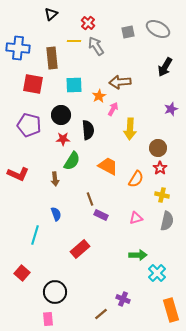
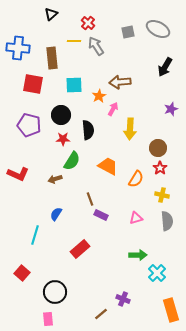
brown arrow at (55, 179): rotated 80 degrees clockwise
blue semicircle at (56, 214): rotated 128 degrees counterclockwise
gray semicircle at (167, 221): rotated 18 degrees counterclockwise
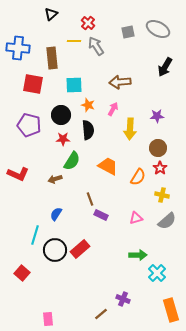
orange star at (99, 96): moved 11 px left, 9 px down; rotated 24 degrees counterclockwise
purple star at (171, 109): moved 14 px left, 7 px down; rotated 16 degrees clockwise
orange semicircle at (136, 179): moved 2 px right, 2 px up
gray semicircle at (167, 221): rotated 54 degrees clockwise
black circle at (55, 292): moved 42 px up
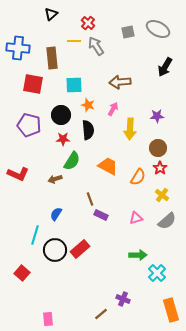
yellow cross at (162, 195): rotated 24 degrees clockwise
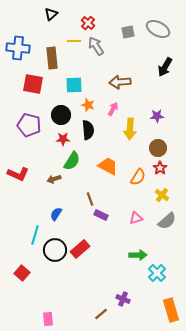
brown arrow at (55, 179): moved 1 px left
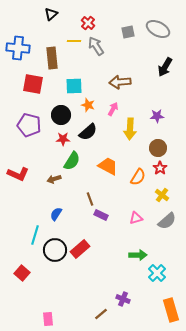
cyan square at (74, 85): moved 1 px down
black semicircle at (88, 130): moved 2 px down; rotated 54 degrees clockwise
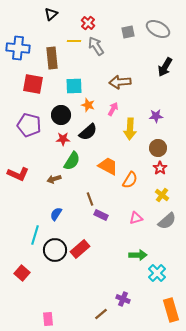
purple star at (157, 116): moved 1 px left
orange semicircle at (138, 177): moved 8 px left, 3 px down
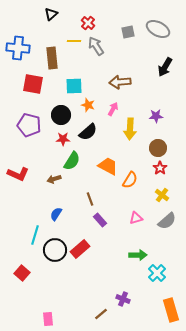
purple rectangle at (101, 215): moved 1 px left, 5 px down; rotated 24 degrees clockwise
